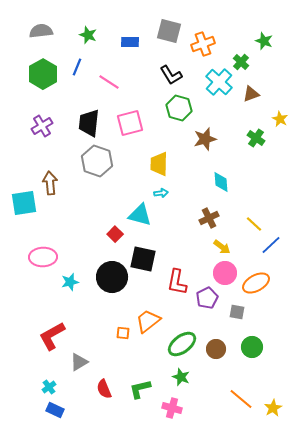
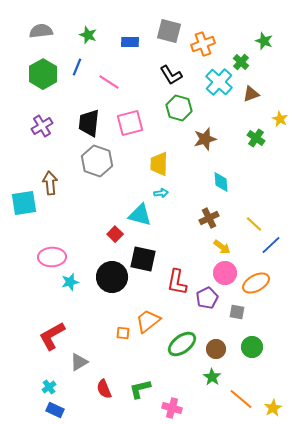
pink ellipse at (43, 257): moved 9 px right
green star at (181, 377): moved 31 px right; rotated 12 degrees clockwise
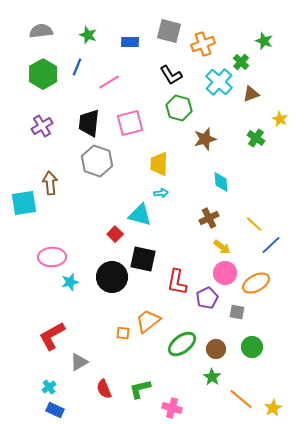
pink line at (109, 82): rotated 65 degrees counterclockwise
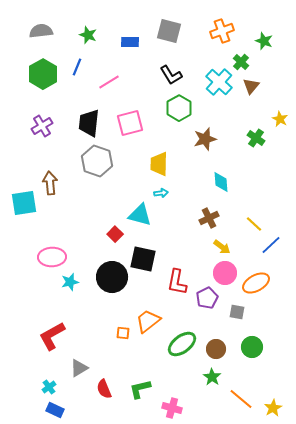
orange cross at (203, 44): moved 19 px right, 13 px up
brown triangle at (251, 94): moved 8 px up; rotated 30 degrees counterclockwise
green hexagon at (179, 108): rotated 15 degrees clockwise
gray triangle at (79, 362): moved 6 px down
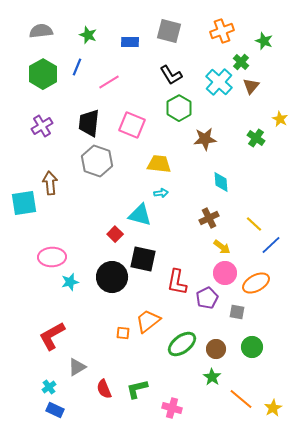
pink square at (130, 123): moved 2 px right, 2 px down; rotated 36 degrees clockwise
brown star at (205, 139): rotated 10 degrees clockwise
yellow trapezoid at (159, 164): rotated 95 degrees clockwise
gray triangle at (79, 368): moved 2 px left, 1 px up
green L-shape at (140, 389): moved 3 px left
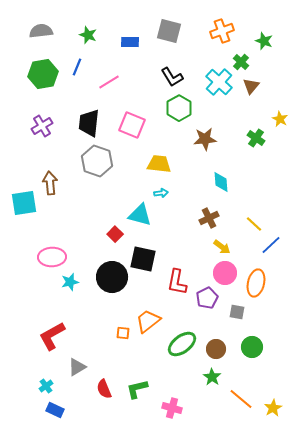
green hexagon at (43, 74): rotated 20 degrees clockwise
black L-shape at (171, 75): moved 1 px right, 2 px down
orange ellipse at (256, 283): rotated 48 degrees counterclockwise
cyan cross at (49, 387): moved 3 px left, 1 px up
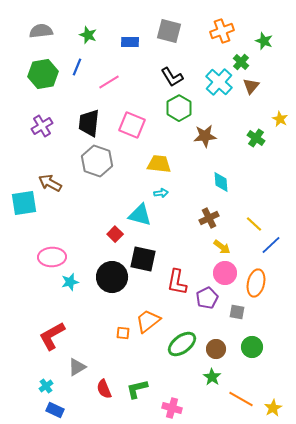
brown star at (205, 139): moved 3 px up
brown arrow at (50, 183): rotated 55 degrees counterclockwise
orange line at (241, 399): rotated 10 degrees counterclockwise
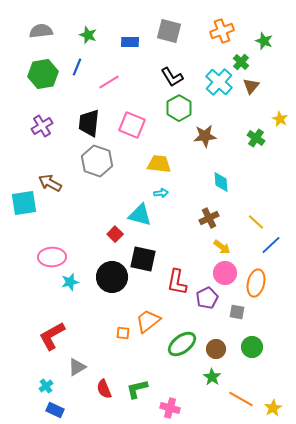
yellow line at (254, 224): moved 2 px right, 2 px up
pink cross at (172, 408): moved 2 px left
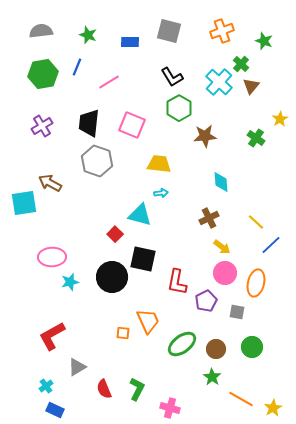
green cross at (241, 62): moved 2 px down
yellow star at (280, 119): rotated 14 degrees clockwise
purple pentagon at (207, 298): moved 1 px left, 3 px down
orange trapezoid at (148, 321): rotated 104 degrees clockwise
green L-shape at (137, 389): rotated 130 degrees clockwise
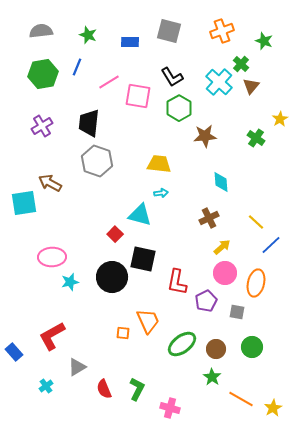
pink square at (132, 125): moved 6 px right, 29 px up; rotated 12 degrees counterclockwise
yellow arrow at (222, 247): rotated 78 degrees counterclockwise
blue rectangle at (55, 410): moved 41 px left, 58 px up; rotated 24 degrees clockwise
